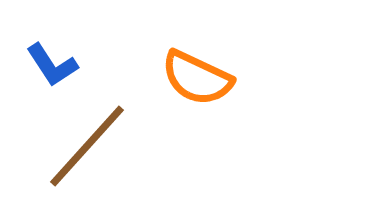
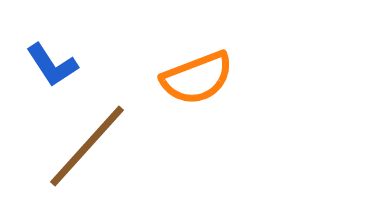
orange semicircle: rotated 46 degrees counterclockwise
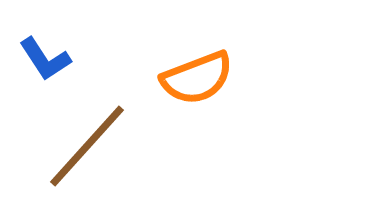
blue L-shape: moved 7 px left, 6 px up
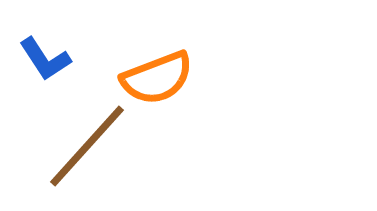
orange semicircle: moved 40 px left
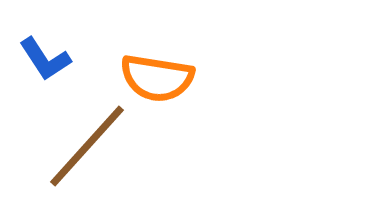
orange semicircle: rotated 30 degrees clockwise
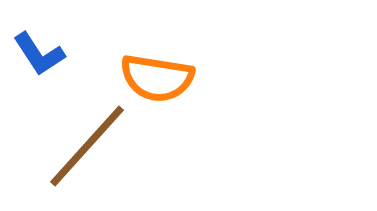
blue L-shape: moved 6 px left, 5 px up
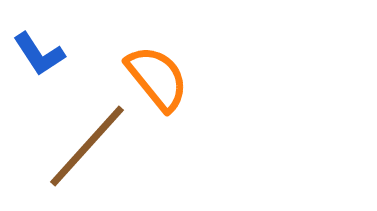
orange semicircle: rotated 138 degrees counterclockwise
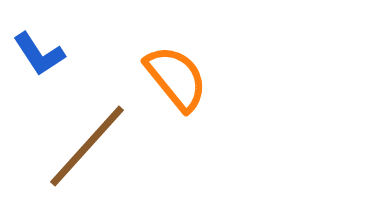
orange semicircle: moved 19 px right
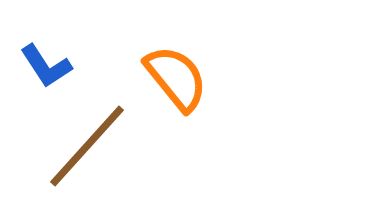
blue L-shape: moved 7 px right, 12 px down
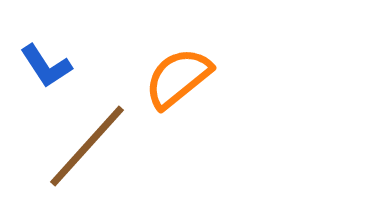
orange semicircle: moved 2 px right; rotated 90 degrees counterclockwise
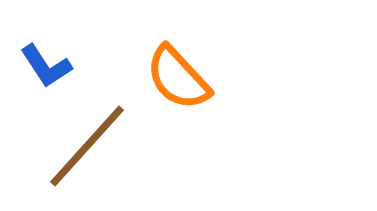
orange semicircle: rotated 94 degrees counterclockwise
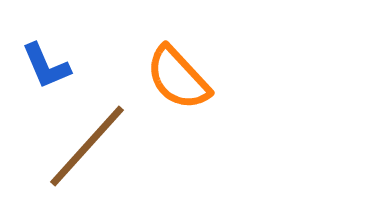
blue L-shape: rotated 10 degrees clockwise
